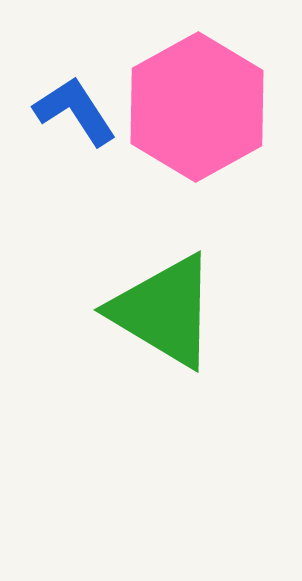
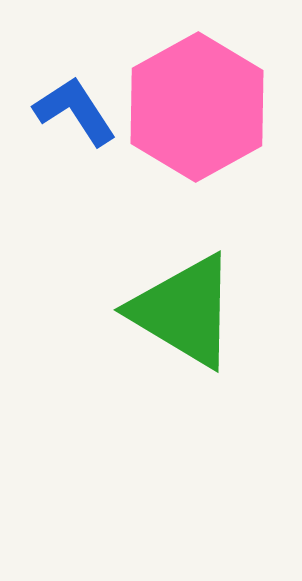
green triangle: moved 20 px right
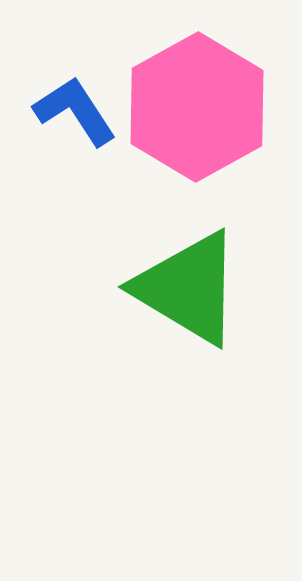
green triangle: moved 4 px right, 23 px up
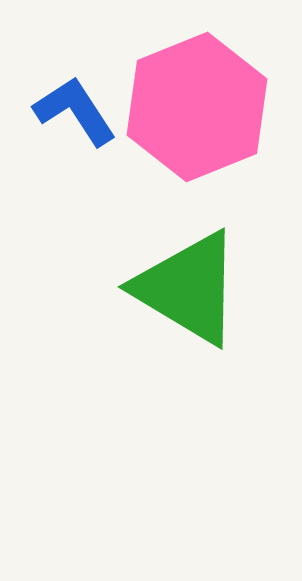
pink hexagon: rotated 7 degrees clockwise
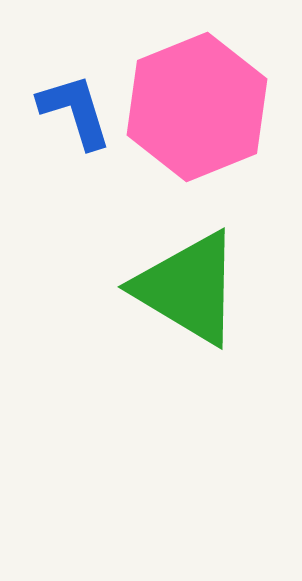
blue L-shape: rotated 16 degrees clockwise
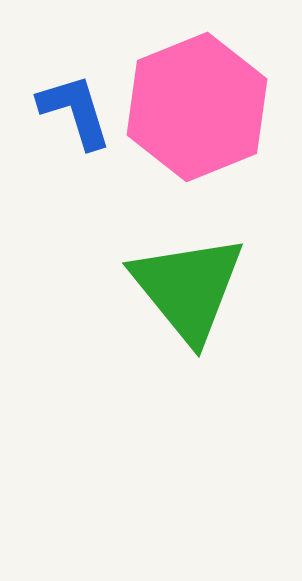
green triangle: rotated 20 degrees clockwise
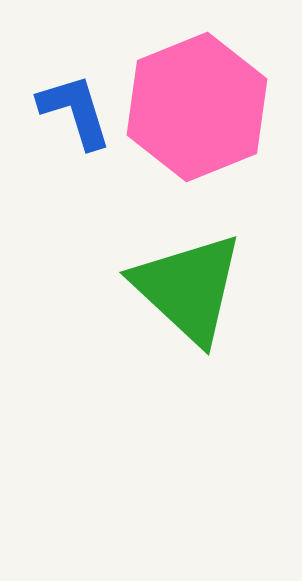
green triangle: rotated 8 degrees counterclockwise
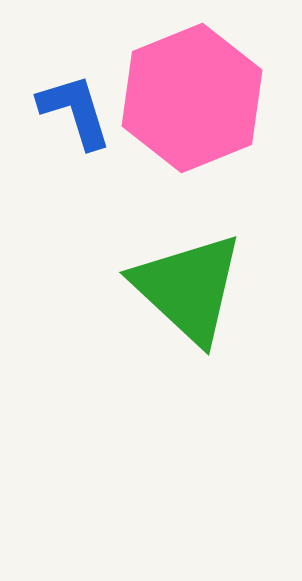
pink hexagon: moved 5 px left, 9 px up
